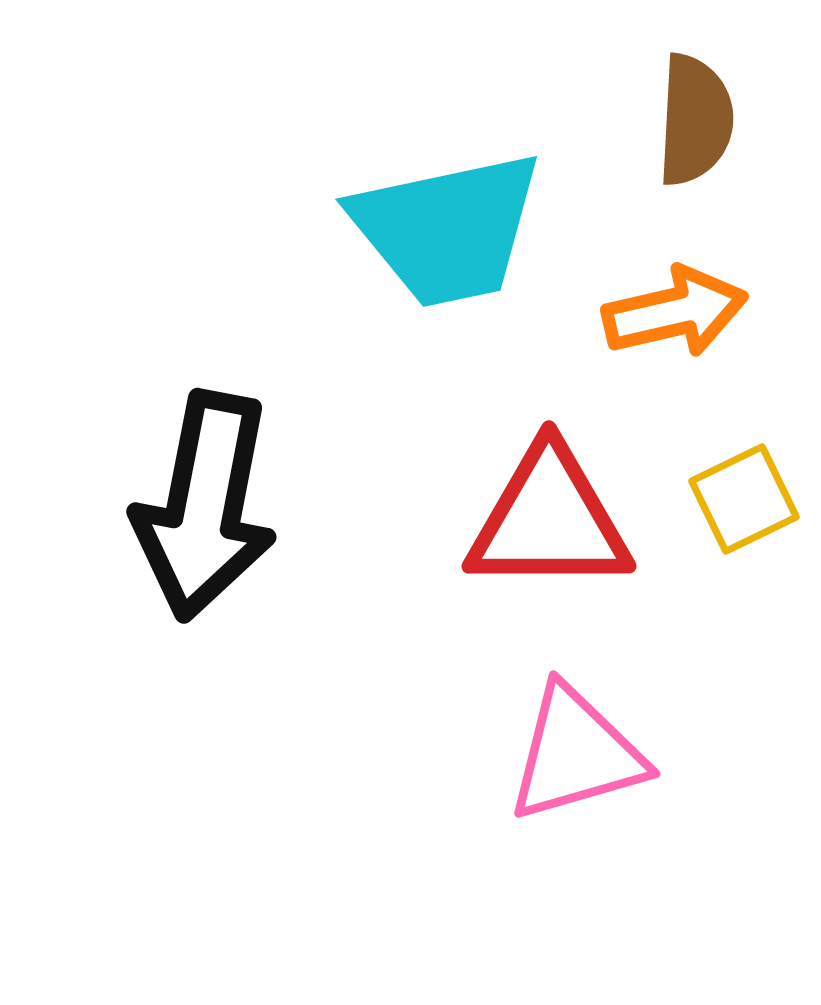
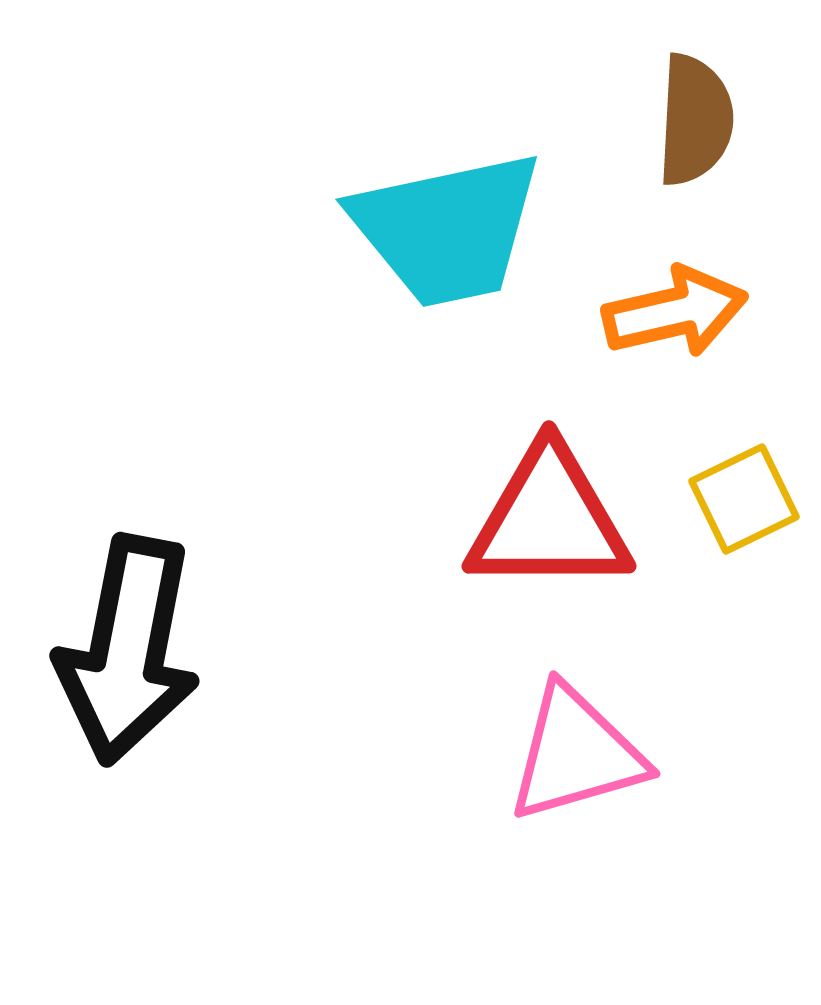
black arrow: moved 77 px left, 144 px down
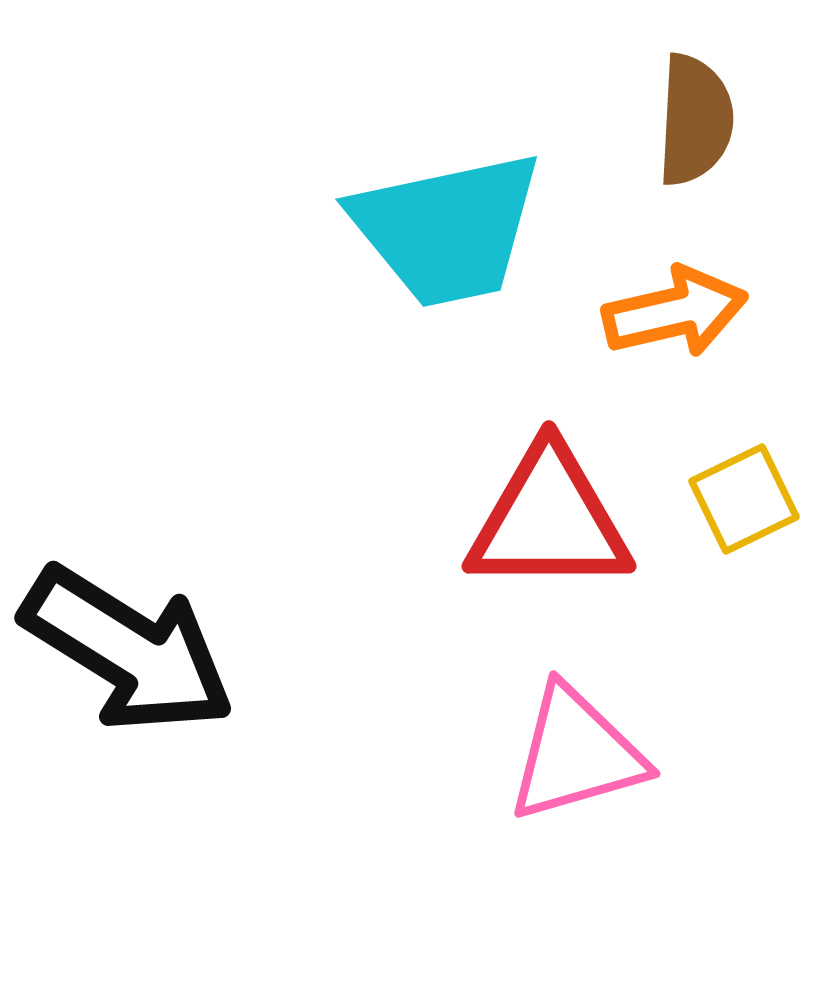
black arrow: rotated 69 degrees counterclockwise
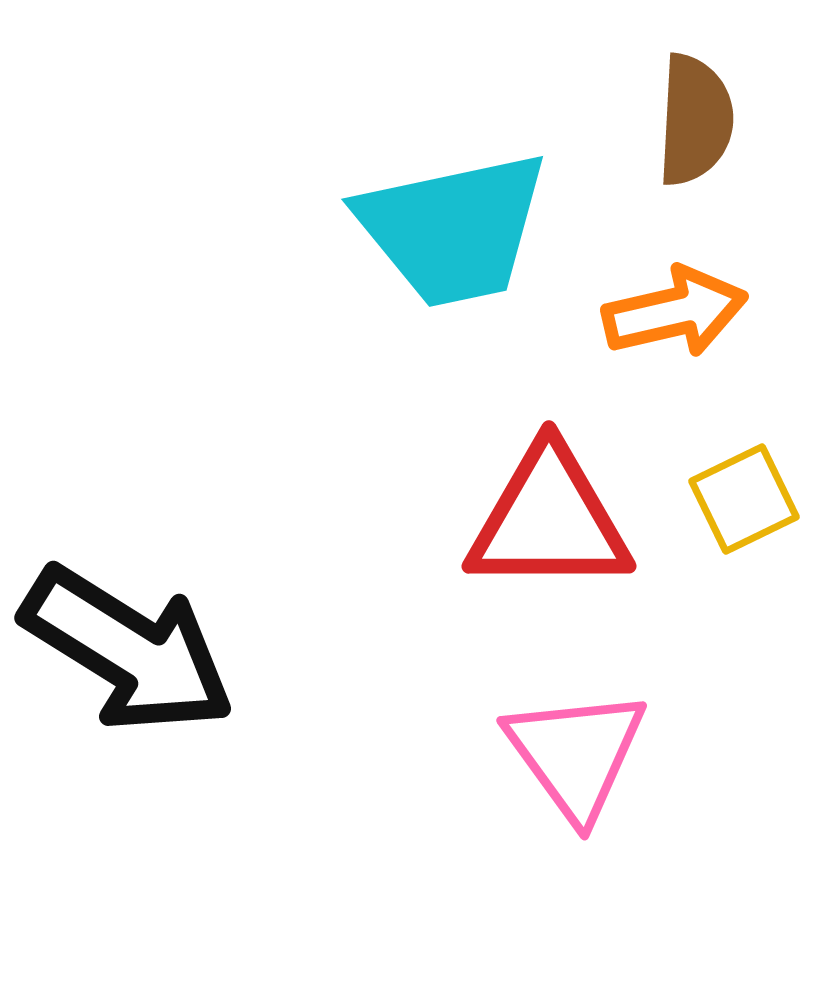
cyan trapezoid: moved 6 px right
pink triangle: rotated 50 degrees counterclockwise
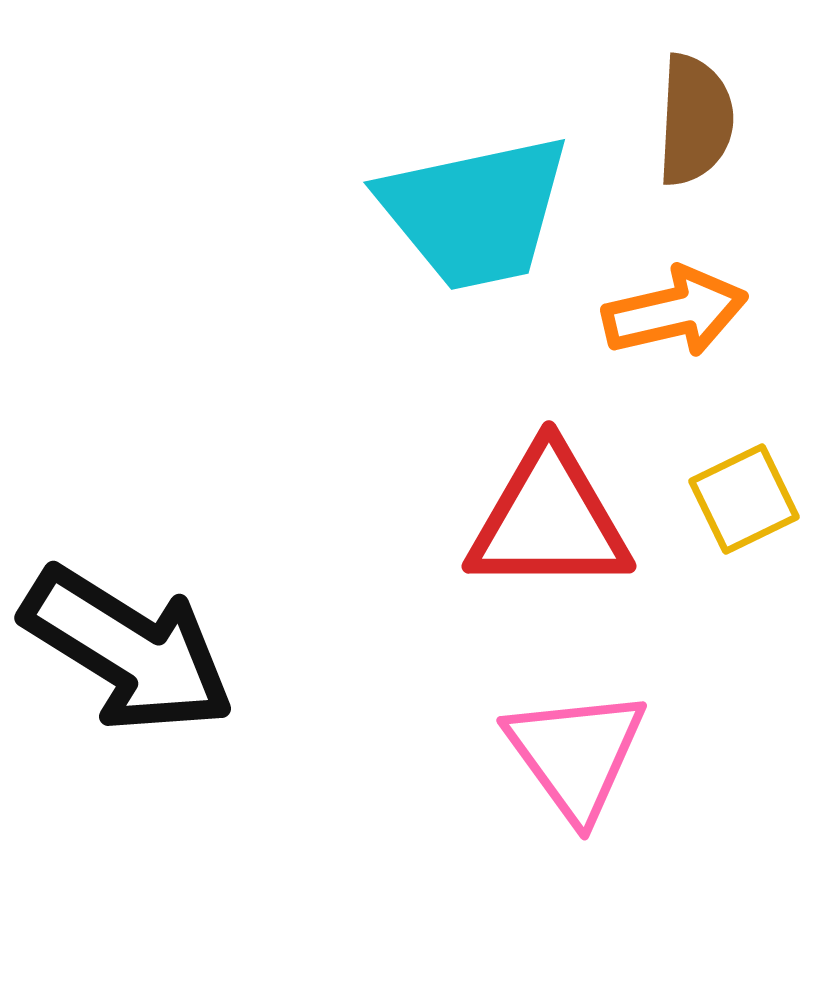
cyan trapezoid: moved 22 px right, 17 px up
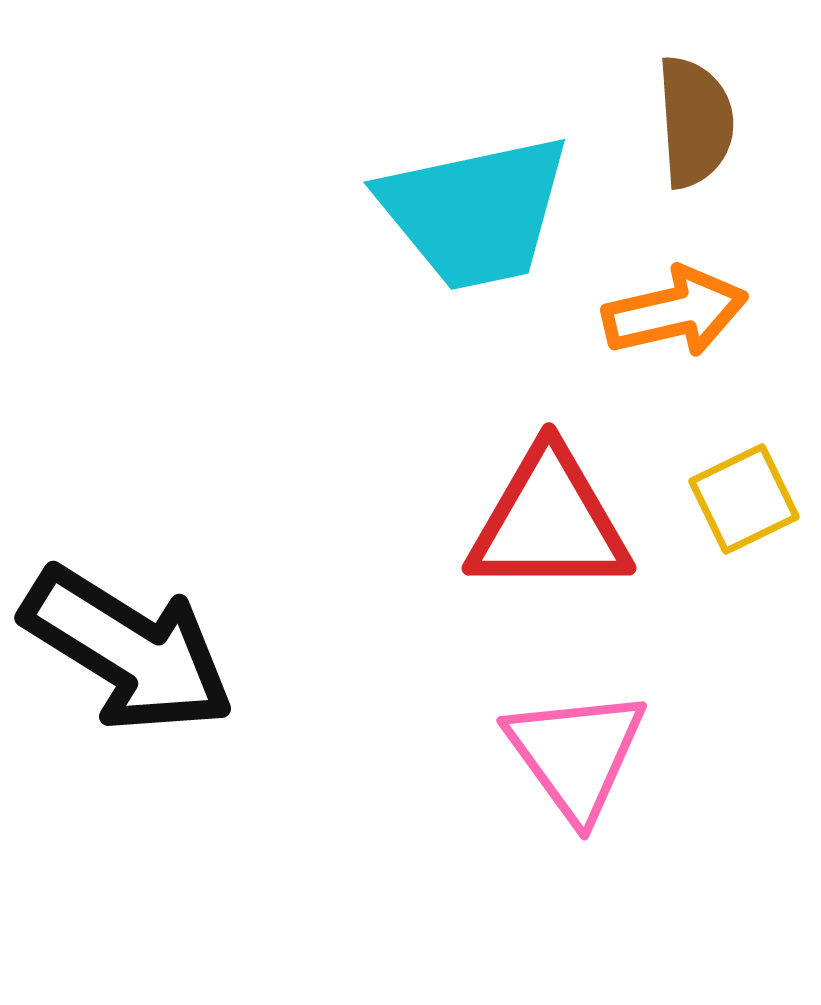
brown semicircle: moved 2 px down; rotated 7 degrees counterclockwise
red triangle: moved 2 px down
